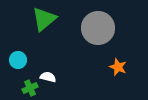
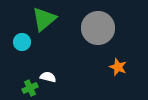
cyan circle: moved 4 px right, 18 px up
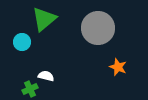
white semicircle: moved 2 px left, 1 px up
green cross: moved 1 px down
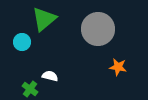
gray circle: moved 1 px down
orange star: rotated 12 degrees counterclockwise
white semicircle: moved 4 px right
green cross: rotated 28 degrees counterclockwise
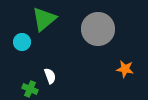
orange star: moved 7 px right, 2 px down
white semicircle: rotated 56 degrees clockwise
green cross: rotated 14 degrees counterclockwise
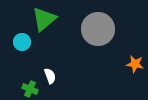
orange star: moved 10 px right, 5 px up
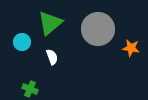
green triangle: moved 6 px right, 4 px down
orange star: moved 4 px left, 16 px up
white semicircle: moved 2 px right, 19 px up
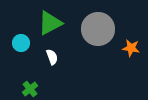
green triangle: rotated 12 degrees clockwise
cyan circle: moved 1 px left, 1 px down
green cross: rotated 28 degrees clockwise
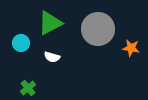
white semicircle: rotated 126 degrees clockwise
green cross: moved 2 px left, 1 px up
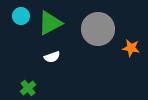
cyan circle: moved 27 px up
white semicircle: rotated 35 degrees counterclockwise
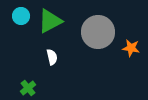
green triangle: moved 2 px up
gray circle: moved 3 px down
white semicircle: rotated 84 degrees counterclockwise
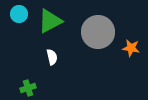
cyan circle: moved 2 px left, 2 px up
green cross: rotated 21 degrees clockwise
